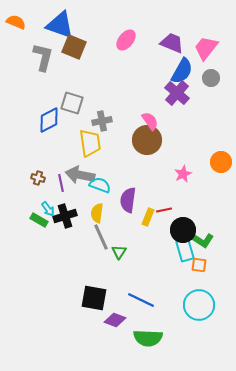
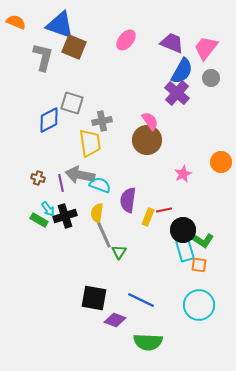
gray line: moved 3 px right, 2 px up
green semicircle: moved 4 px down
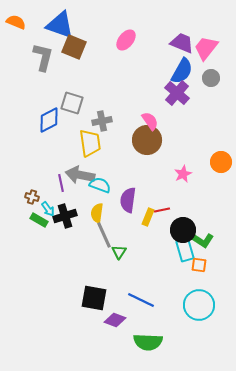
purple trapezoid: moved 10 px right
brown cross: moved 6 px left, 19 px down
red line: moved 2 px left
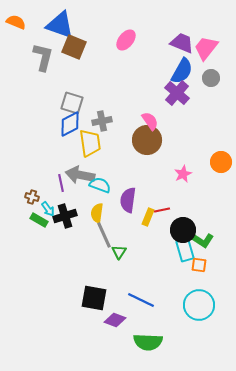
blue diamond: moved 21 px right, 4 px down
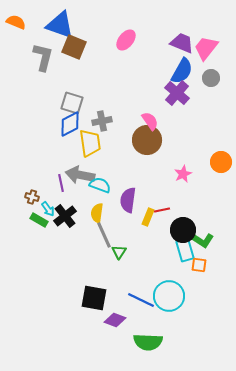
black cross: rotated 20 degrees counterclockwise
cyan circle: moved 30 px left, 9 px up
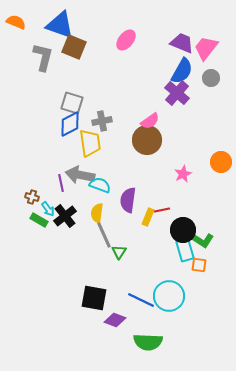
pink semicircle: rotated 90 degrees clockwise
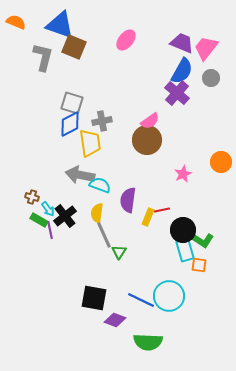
purple line: moved 11 px left, 47 px down
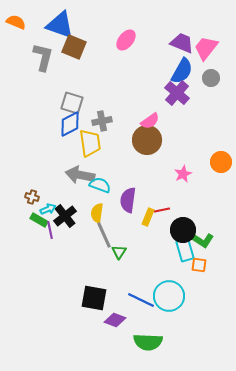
cyan arrow: rotated 77 degrees counterclockwise
